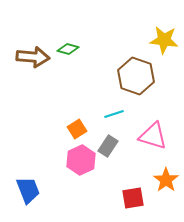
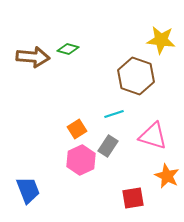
yellow star: moved 3 px left
orange star: moved 1 px right, 4 px up; rotated 10 degrees counterclockwise
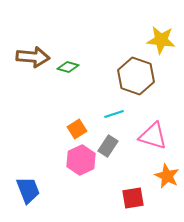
green diamond: moved 18 px down
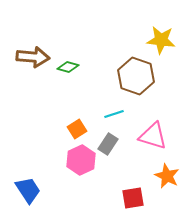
gray rectangle: moved 2 px up
blue trapezoid: rotated 12 degrees counterclockwise
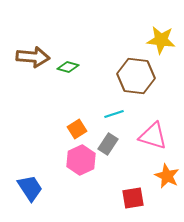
brown hexagon: rotated 12 degrees counterclockwise
blue trapezoid: moved 2 px right, 2 px up
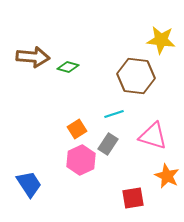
blue trapezoid: moved 1 px left, 4 px up
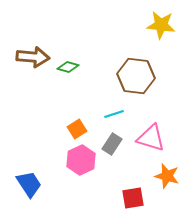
yellow star: moved 15 px up
pink triangle: moved 2 px left, 2 px down
gray rectangle: moved 4 px right
orange star: rotated 10 degrees counterclockwise
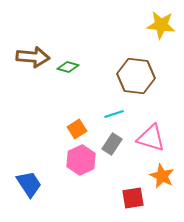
orange star: moved 5 px left; rotated 10 degrees clockwise
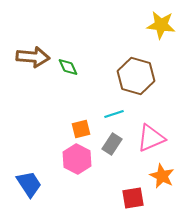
green diamond: rotated 50 degrees clockwise
brown hexagon: rotated 9 degrees clockwise
orange square: moved 4 px right; rotated 18 degrees clockwise
pink triangle: rotated 40 degrees counterclockwise
pink hexagon: moved 4 px left, 1 px up; rotated 8 degrees counterclockwise
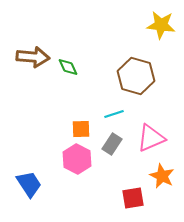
orange square: rotated 12 degrees clockwise
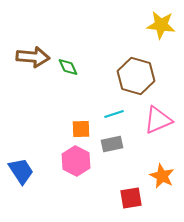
pink triangle: moved 7 px right, 18 px up
gray rectangle: rotated 45 degrees clockwise
pink hexagon: moved 1 px left, 2 px down
blue trapezoid: moved 8 px left, 13 px up
red square: moved 2 px left
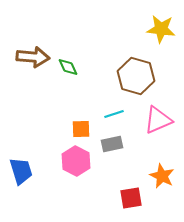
yellow star: moved 4 px down
blue trapezoid: rotated 16 degrees clockwise
